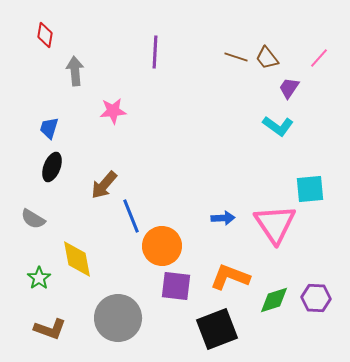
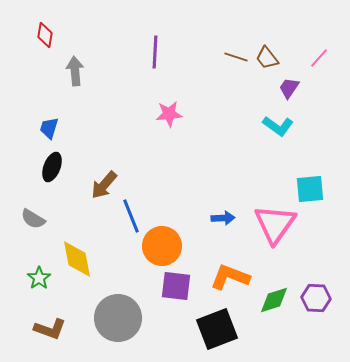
pink star: moved 56 px right, 3 px down
pink triangle: rotated 9 degrees clockwise
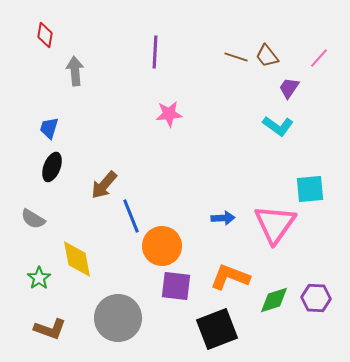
brown trapezoid: moved 2 px up
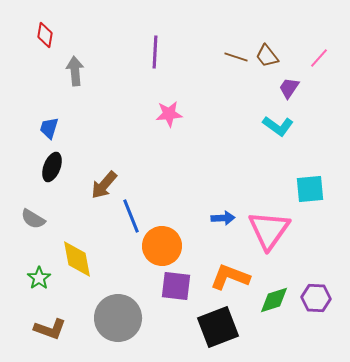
pink triangle: moved 6 px left, 6 px down
black square: moved 1 px right, 2 px up
